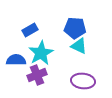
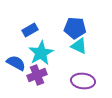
blue semicircle: moved 3 px down; rotated 30 degrees clockwise
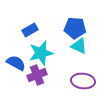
cyan star: rotated 15 degrees clockwise
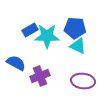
cyan triangle: moved 1 px left
cyan star: moved 6 px right, 17 px up; rotated 15 degrees clockwise
purple cross: moved 3 px right, 1 px down
